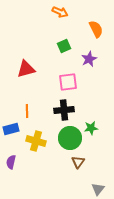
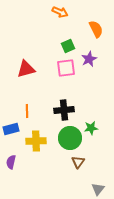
green square: moved 4 px right
pink square: moved 2 px left, 14 px up
yellow cross: rotated 18 degrees counterclockwise
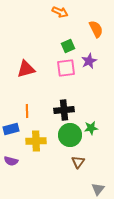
purple star: moved 2 px down
green circle: moved 3 px up
purple semicircle: moved 1 px up; rotated 88 degrees counterclockwise
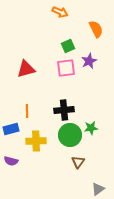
gray triangle: rotated 16 degrees clockwise
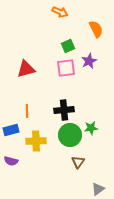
blue rectangle: moved 1 px down
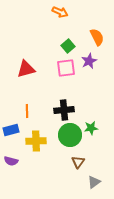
orange semicircle: moved 1 px right, 8 px down
green square: rotated 16 degrees counterclockwise
gray triangle: moved 4 px left, 7 px up
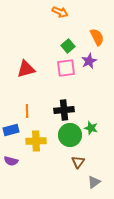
green star: rotated 24 degrees clockwise
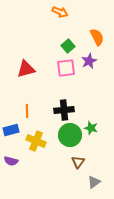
yellow cross: rotated 24 degrees clockwise
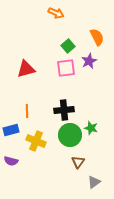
orange arrow: moved 4 px left, 1 px down
